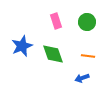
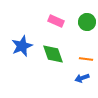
pink rectangle: rotated 49 degrees counterclockwise
orange line: moved 2 px left, 3 px down
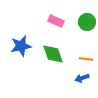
blue star: moved 1 px left; rotated 10 degrees clockwise
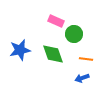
green circle: moved 13 px left, 12 px down
blue star: moved 1 px left, 4 px down
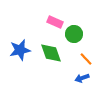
pink rectangle: moved 1 px left, 1 px down
green diamond: moved 2 px left, 1 px up
orange line: rotated 40 degrees clockwise
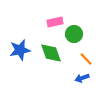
pink rectangle: rotated 35 degrees counterclockwise
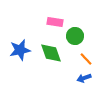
pink rectangle: rotated 21 degrees clockwise
green circle: moved 1 px right, 2 px down
blue arrow: moved 2 px right
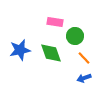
orange line: moved 2 px left, 1 px up
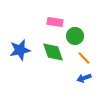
green diamond: moved 2 px right, 1 px up
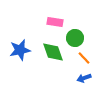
green circle: moved 2 px down
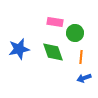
green circle: moved 5 px up
blue star: moved 1 px left, 1 px up
orange line: moved 3 px left, 1 px up; rotated 48 degrees clockwise
